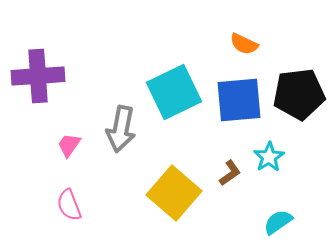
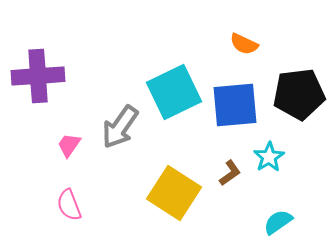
blue square: moved 4 px left, 5 px down
gray arrow: moved 1 px left, 2 px up; rotated 24 degrees clockwise
yellow square: rotated 8 degrees counterclockwise
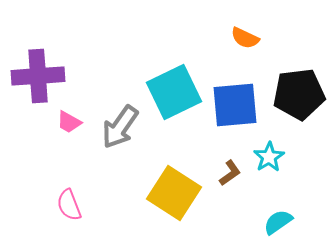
orange semicircle: moved 1 px right, 6 px up
pink trapezoid: moved 23 px up; rotated 96 degrees counterclockwise
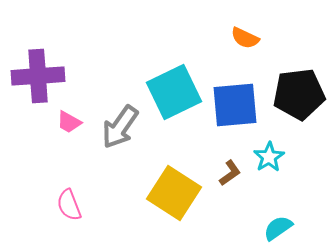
cyan semicircle: moved 6 px down
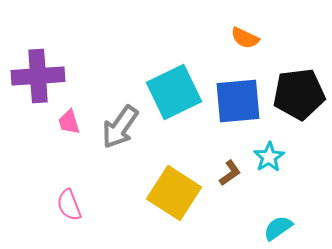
blue square: moved 3 px right, 4 px up
pink trapezoid: rotated 44 degrees clockwise
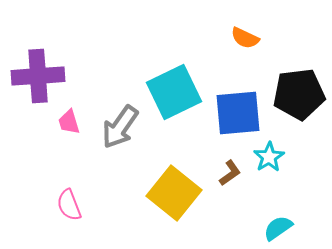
blue square: moved 12 px down
yellow square: rotated 6 degrees clockwise
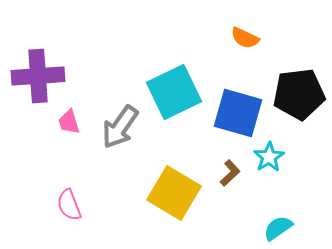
blue square: rotated 21 degrees clockwise
brown L-shape: rotated 8 degrees counterclockwise
yellow square: rotated 8 degrees counterclockwise
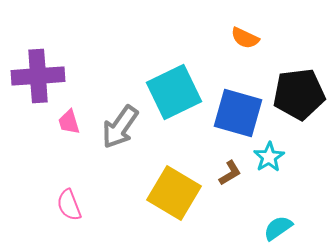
brown L-shape: rotated 12 degrees clockwise
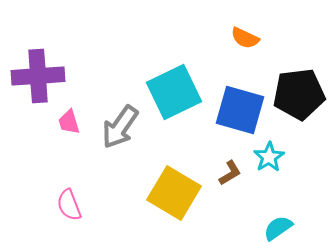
blue square: moved 2 px right, 3 px up
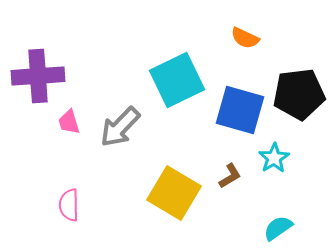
cyan square: moved 3 px right, 12 px up
gray arrow: rotated 9 degrees clockwise
cyan star: moved 5 px right, 1 px down
brown L-shape: moved 3 px down
pink semicircle: rotated 20 degrees clockwise
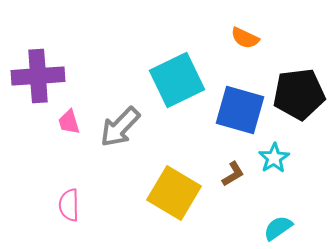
brown L-shape: moved 3 px right, 2 px up
